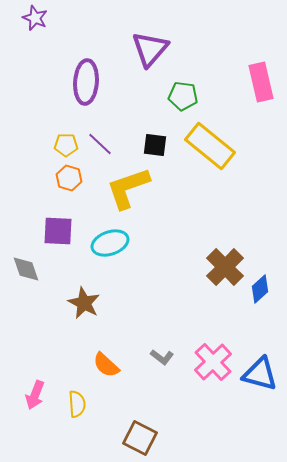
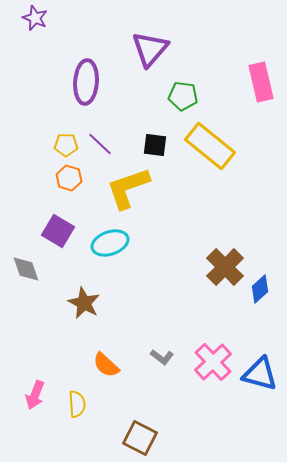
purple square: rotated 28 degrees clockwise
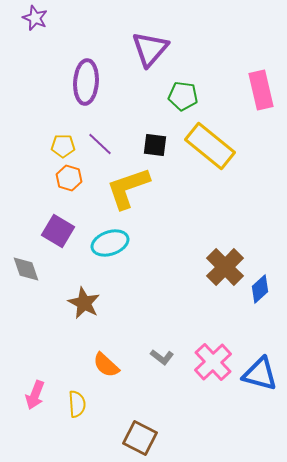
pink rectangle: moved 8 px down
yellow pentagon: moved 3 px left, 1 px down
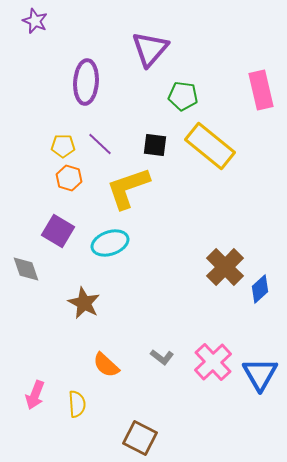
purple star: moved 3 px down
blue triangle: rotated 45 degrees clockwise
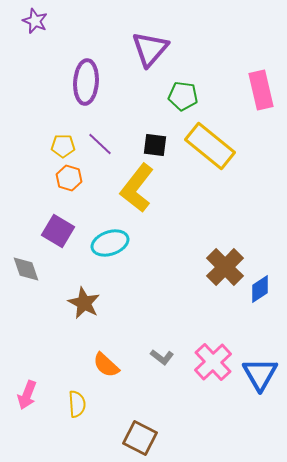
yellow L-shape: moved 9 px right; rotated 33 degrees counterclockwise
blue diamond: rotated 8 degrees clockwise
pink arrow: moved 8 px left
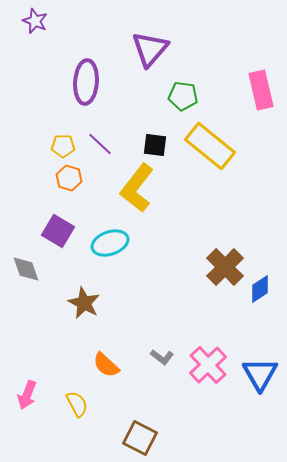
pink cross: moved 5 px left, 3 px down
yellow semicircle: rotated 24 degrees counterclockwise
